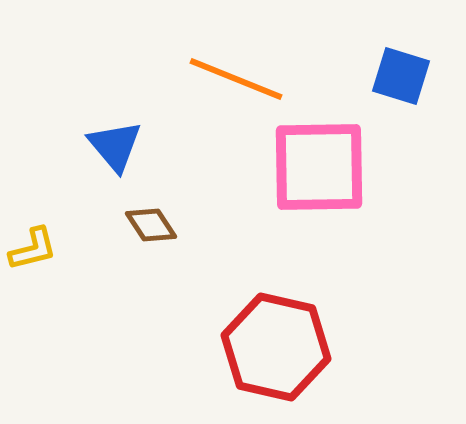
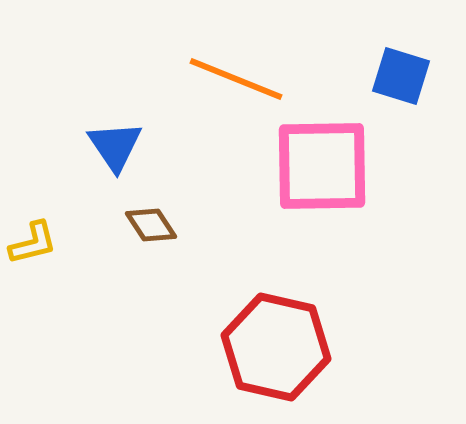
blue triangle: rotated 6 degrees clockwise
pink square: moved 3 px right, 1 px up
yellow L-shape: moved 6 px up
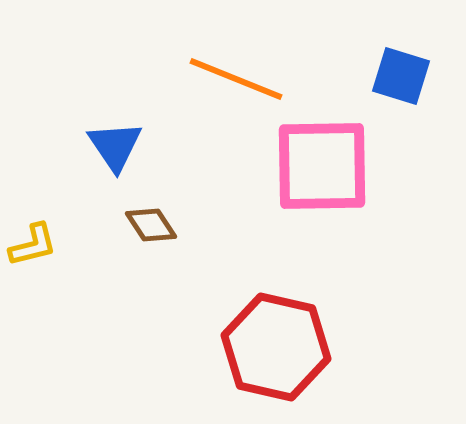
yellow L-shape: moved 2 px down
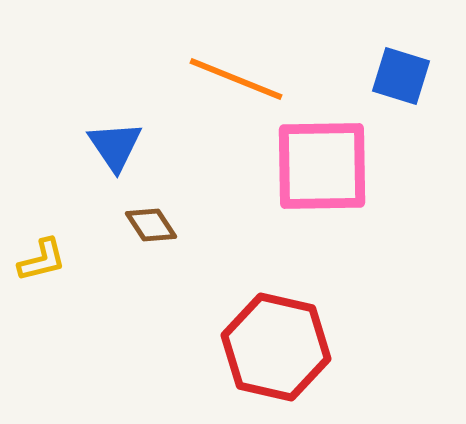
yellow L-shape: moved 9 px right, 15 px down
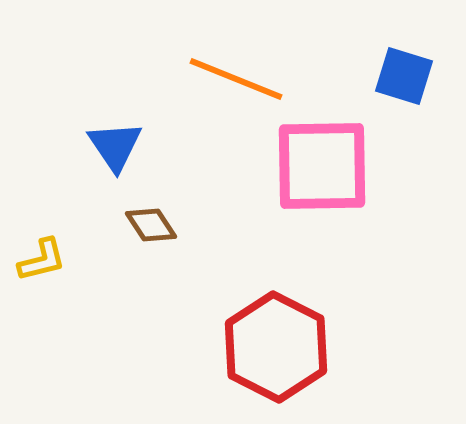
blue square: moved 3 px right
red hexagon: rotated 14 degrees clockwise
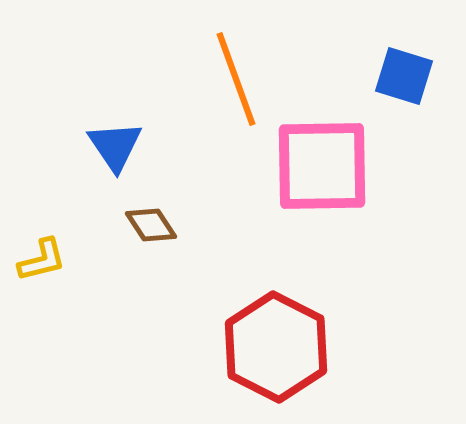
orange line: rotated 48 degrees clockwise
